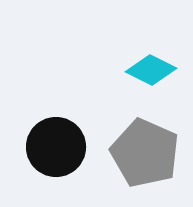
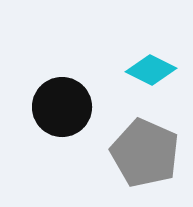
black circle: moved 6 px right, 40 px up
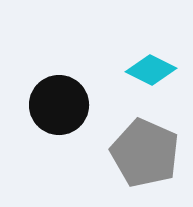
black circle: moved 3 px left, 2 px up
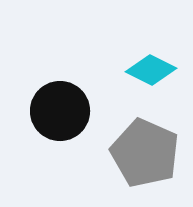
black circle: moved 1 px right, 6 px down
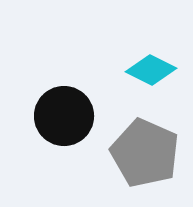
black circle: moved 4 px right, 5 px down
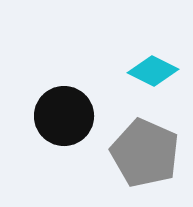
cyan diamond: moved 2 px right, 1 px down
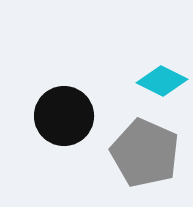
cyan diamond: moved 9 px right, 10 px down
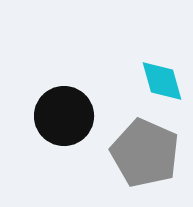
cyan diamond: rotated 48 degrees clockwise
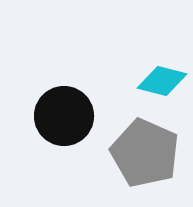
cyan diamond: rotated 60 degrees counterclockwise
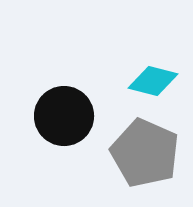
cyan diamond: moved 9 px left
